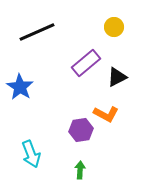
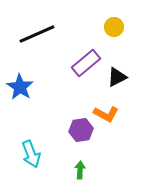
black line: moved 2 px down
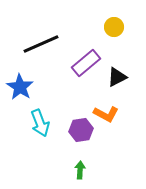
black line: moved 4 px right, 10 px down
cyan arrow: moved 9 px right, 31 px up
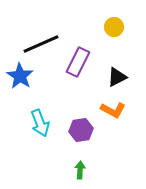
purple rectangle: moved 8 px left, 1 px up; rotated 24 degrees counterclockwise
blue star: moved 11 px up
orange L-shape: moved 7 px right, 4 px up
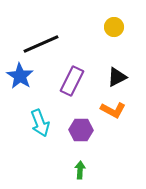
purple rectangle: moved 6 px left, 19 px down
purple hexagon: rotated 10 degrees clockwise
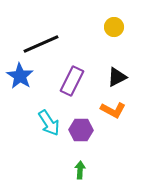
cyan arrow: moved 9 px right; rotated 12 degrees counterclockwise
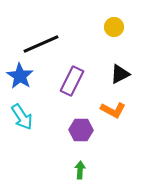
black triangle: moved 3 px right, 3 px up
cyan arrow: moved 27 px left, 6 px up
